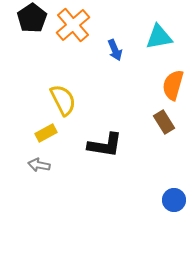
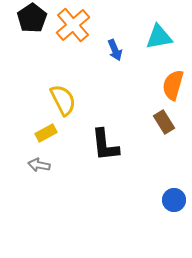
black L-shape: rotated 75 degrees clockwise
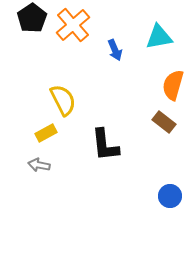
brown rectangle: rotated 20 degrees counterclockwise
blue circle: moved 4 px left, 4 px up
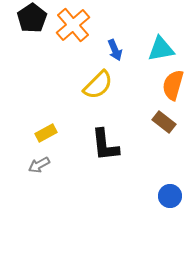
cyan triangle: moved 2 px right, 12 px down
yellow semicircle: moved 35 px right, 15 px up; rotated 72 degrees clockwise
gray arrow: rotated 40 degrees counterclockwise
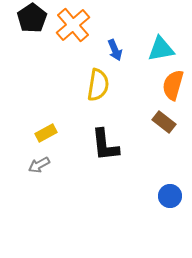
yellow semicircle: rotated 36 degrees counterclockwise
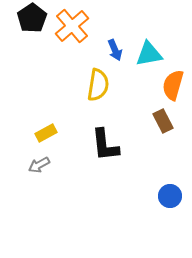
orange cross: moved 1 px left, 1 px down
cyan triangle: moved 12 px left, 5 px down
brown rectangle: moved 1 px left, 1 px up; rotated 25 degrees clockwise
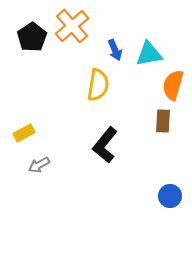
black pentagon: moved 19 px down
brown rectangle: rotated 30 degrees clockwise
yellow rectangle: moved 22 px left
black L-shape: rotated 45 degrees clockwise
